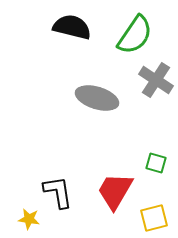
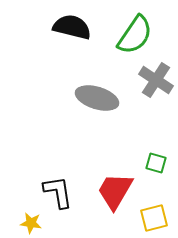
yellow star: moved 2 px right, 4 px down
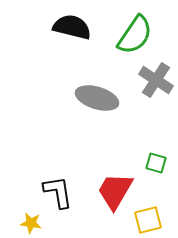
yellow square: moved 6 px left, 2 px down
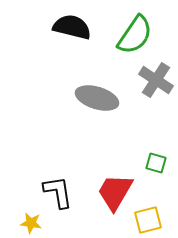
red trapezoid: moved 1 px down
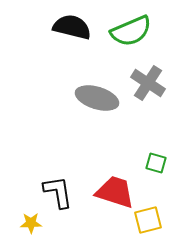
green semicircle: moved 4 px left, 4 px up; rotated 33 degrees clockwise
gray cross: moved 8 px left, 3 px down
red trapezoid: rotated 78 degrees clockwise
yellow star: rotated 10 degrees counterclockwise
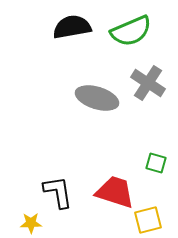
black semicircle: rotated 24 degrees counterclockwise
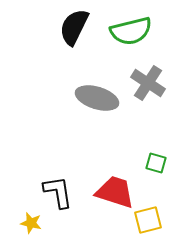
black semicircle: moved 2 px right; rotated 54 degrees counterclockwise
green semicircle: rotated 9 degrees clockwise
yellow star: rotated 15 degrees clockwise
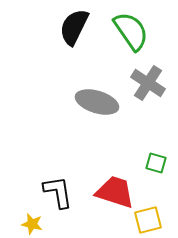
green semicircle: rotated 111 degrees counterclockwise
gray ellipse: moved 4 px down
yellow star: moved 1 px right, 1 px down
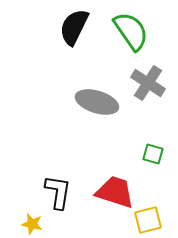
green square: moved 3 px left, 9 px up
black L-shape: rotated 18 degrees clockwise
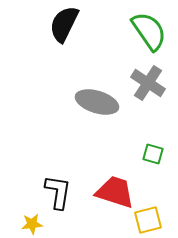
black semicircle: moved 10 px left, 3 px up
green semicircle: moved 18 px right
yellow star: rotated 20 degrees counterclockwise
